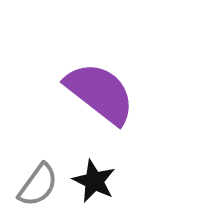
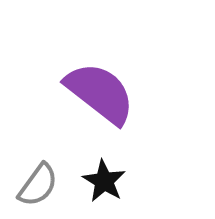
black star: moved 10 px right; rotated 6 degrees clockwise
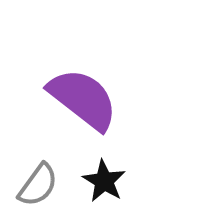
purple semicircle: moved 17 px left, 6 px down
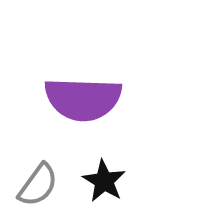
purple semicircle: rotated 144 degrees clockwise
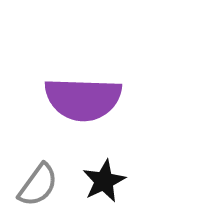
black star: rotated 15 degrees clockwise
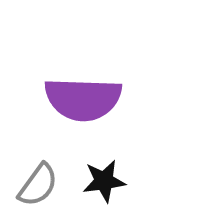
black star: rotated 18 degrees clockwise
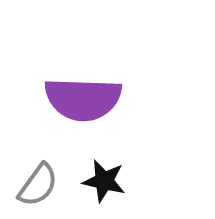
black star: rotated 21 degrees clockwise
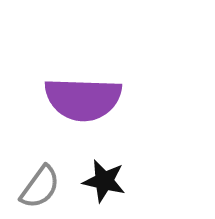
gray semicircle: moved 2 px right, 2 px down
